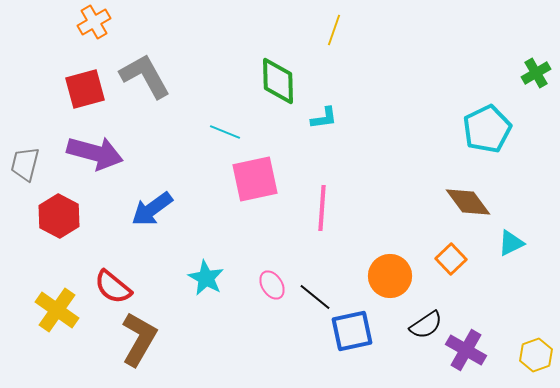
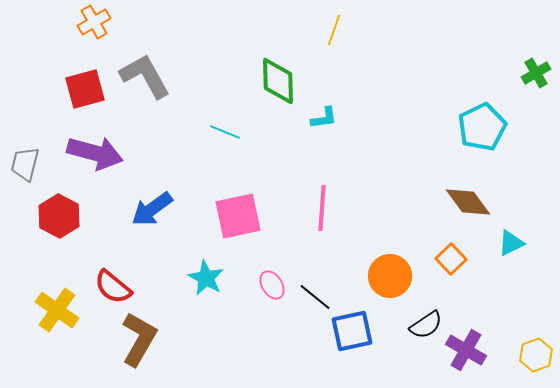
cyan pentagon: moved 5 px left, 2 px up
pink square: moved 17 px left, 37 px down
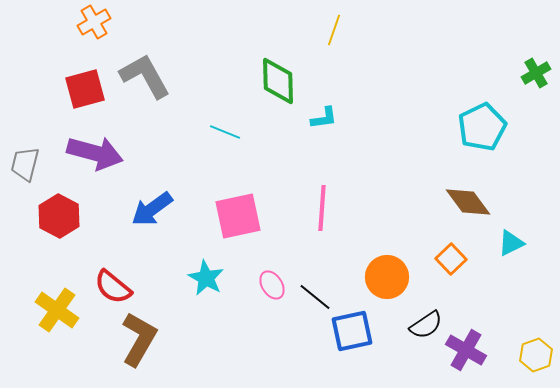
orange circle: moved 3 px left, 1 px down
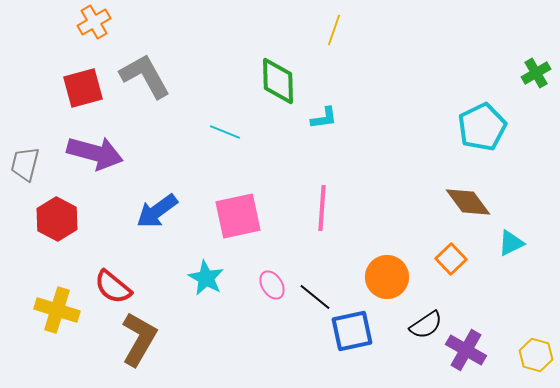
red square: moved 2 px left, 1 px up
blue arrow: moved 5 px right, 2 px down
red hexagon: moved 2 px left, 3 px down
yellow cross: rotated 18 degrees counterclockwise
yellow hexagon: rotated 24 degrees counterclockwise
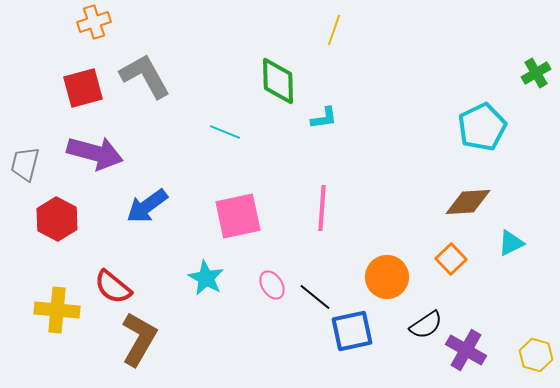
orange cross: rotated 12 degrees clockwise
brown diamond: rotated 57 degrees counterclockwise
blue arrow: moved 10 px left, 5 px up
yellow cross: rotated 12 degrees counterclockwise
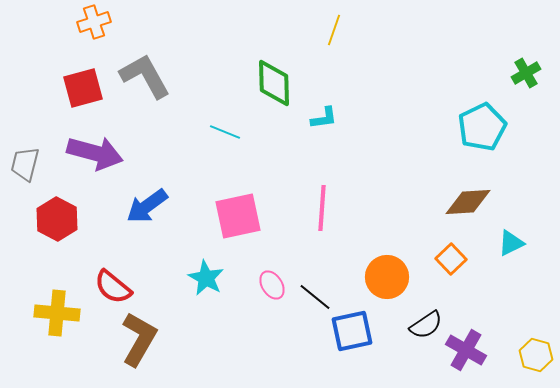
green cross: moved 10 px left
green diamond: moved 4 px left, 2 px down
yellow cross: moved 3 px down
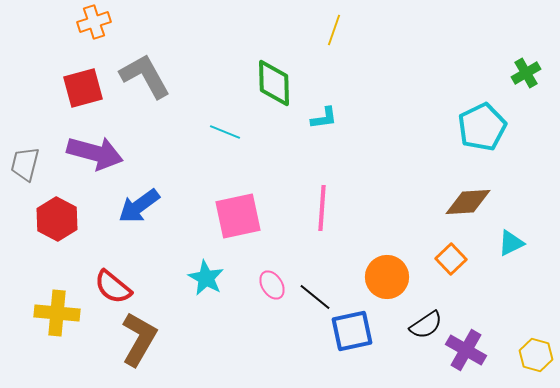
blue arrow: moved 8 px left
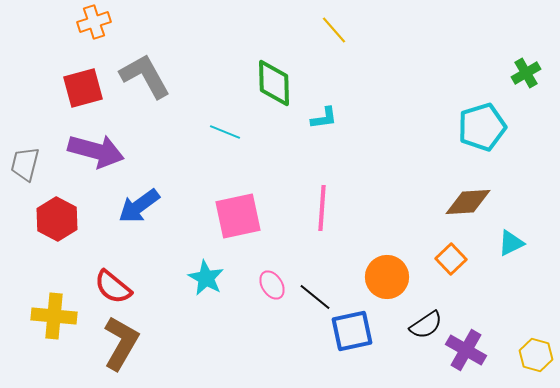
yellow line: rotated 60 degrees counterclockwise
cyan pentagon: rotated 9 degrees clockwise
purple arrow: moved 1 px right, 2 px up
yellow cross: moved 3 px left, 3 px down
brown L-shape: moved 18 px left, 4 px down
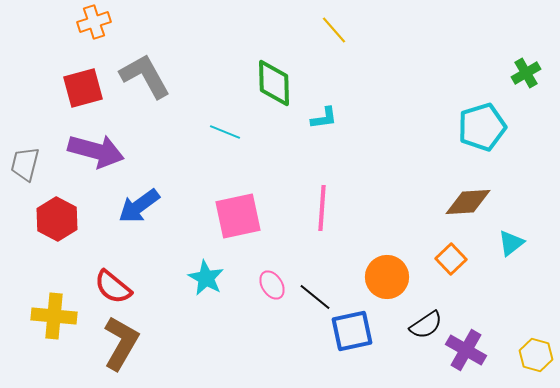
cyan triangle: rotated 12 degrees counterclockwise
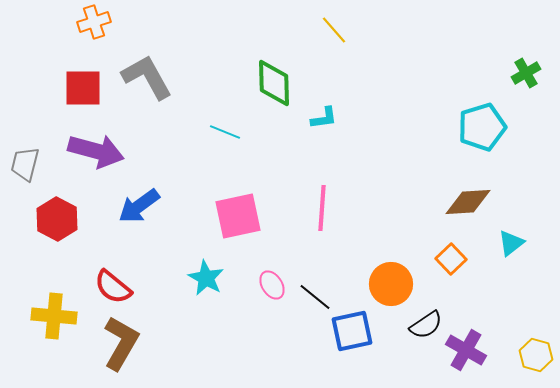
gray L-shape: moved 2 px right, 1 px down
red square: rotated 15 degrees clockwise
orange circle: moved 4 px right, 7 px down
